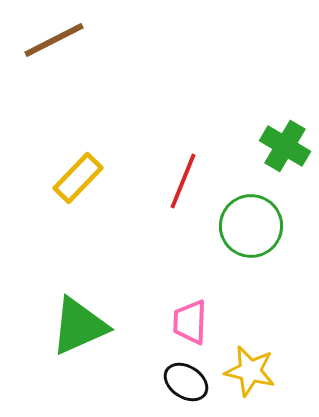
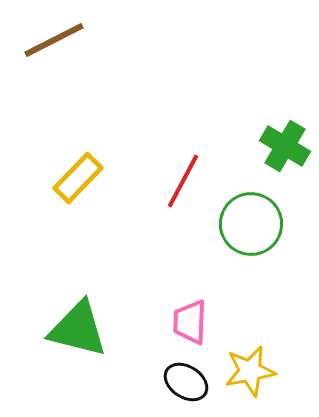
red line: rotated 6 degrees clockwise
green circle: moved 2 px up
green triangle: moved 1 px left, 3 px down; rotated 38 degrees clockwise
yellow star: rotated 24 degrees counterclockwise
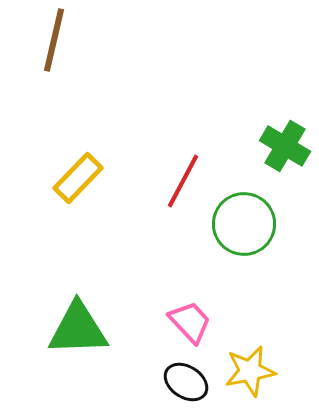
brown line: rotated 50 degrees counterclockwise
green circle: moved 7 px left
pink trapezoid: rotated 135 degrees clockwise
green triangle: rotated 16 degrees counterclockwise
